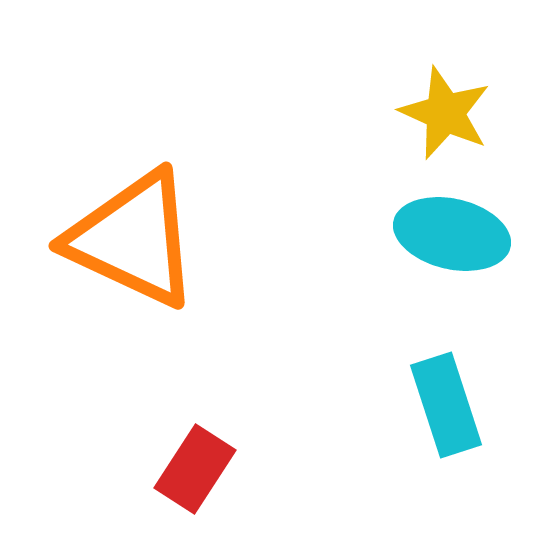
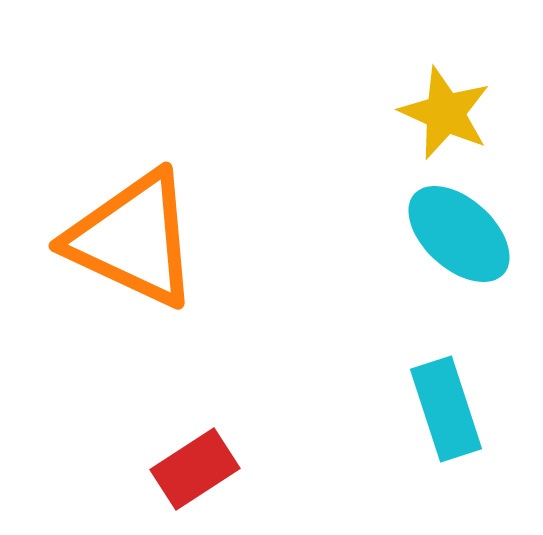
cyan ellipse: moved 7 px right; rotated 29 degrees clockwise
cyan rectangle: moved 4 px down
red rectangle: rotated 24 degrees clockwise
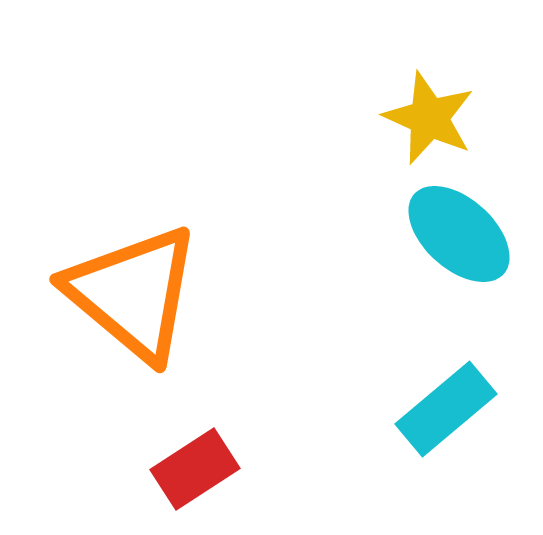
yellow star: moved 16 px left, 5 px down
orange triangle: moved 54 px down; rotated 15 degrees clockwise
cyan rectangle: rotated 68 degrees clockwise
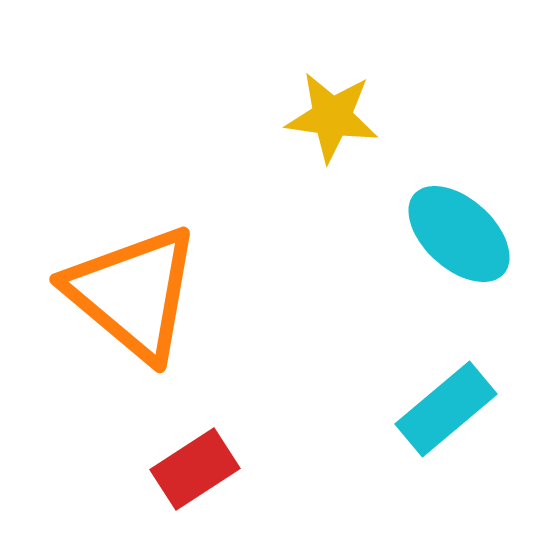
yellow star: moved 97 px left, 1 px up; rotated 16 degrees counterclockwise
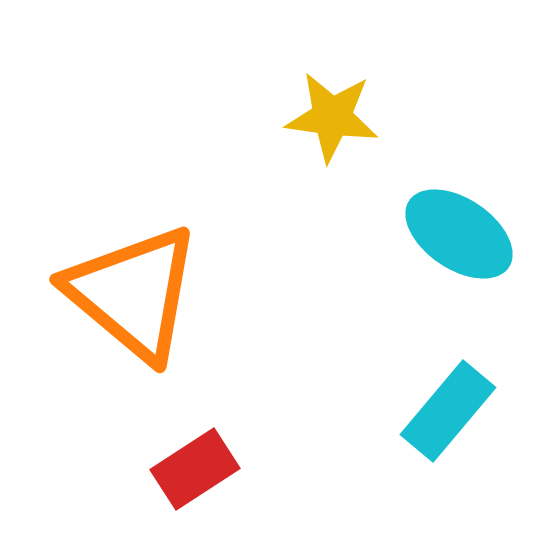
cyan ellipse: rotated 8 degrees counterclockwise
cyan rectangle: moved 2 px right, 2 px down; rotated 10 degrees counterclockwise
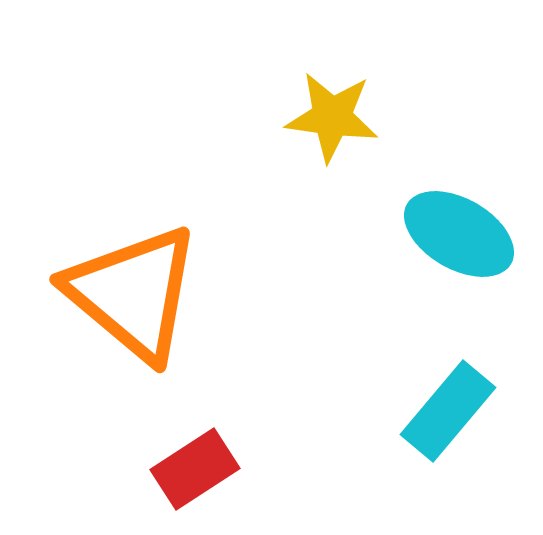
cyan ellipse: rotated 4 degrees counterclockwise
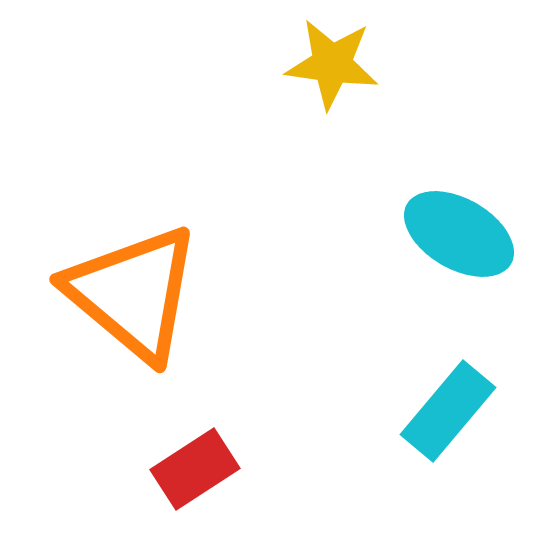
yellow star: moved 53 px up
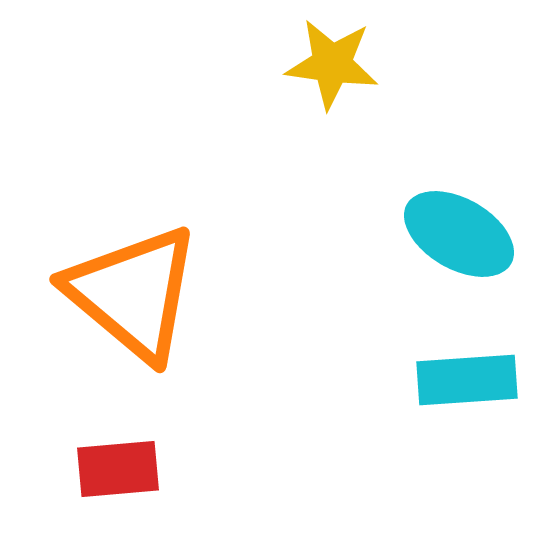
cyan rectangle: moved 19 px right, 31 px up; rotated 46 degrees clockwise
red rectangle: moved 77 px left; rotated 28 degrees clockwise
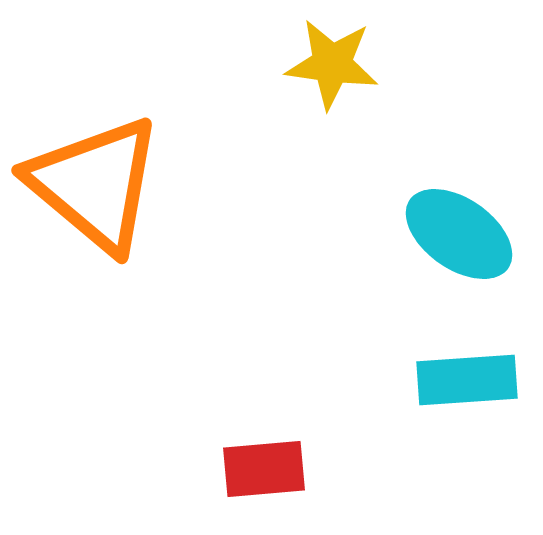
cyan ellipse: rotated 5 degrees clockwise
orange triangle: moved 38 px left, 109 px up
red rectangle: moved 146 px right
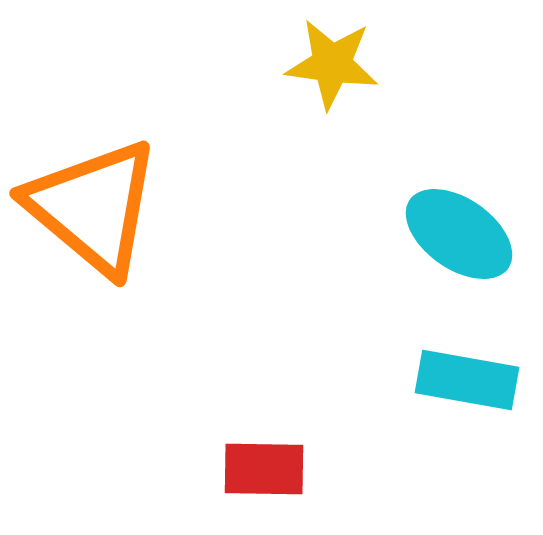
orange triangle: moved 2 px left, 23 px down
cyan rectangle: rotated 14 degrees clockwise
red rectangle: rotated 6 degrees clockwise
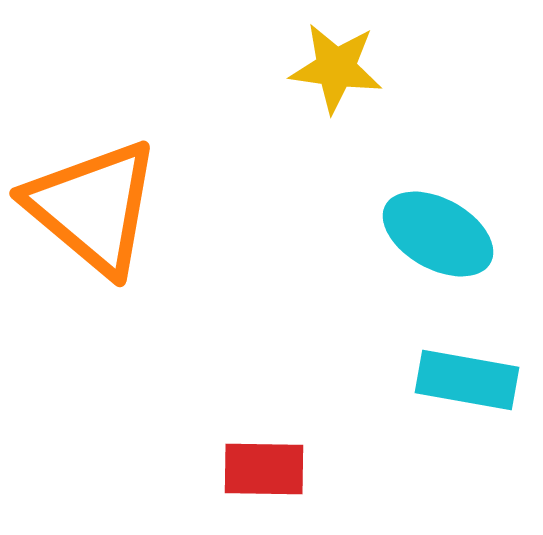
yellow star: moved 4 px right, 4 px down
cyan ellipse: moved 21 px left; rotated 6 degrees counterclockwise
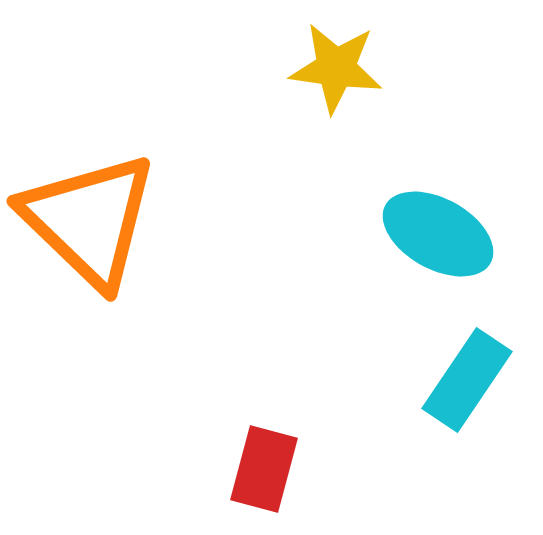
orange triangle: moved 4 px left, 13 px down; rotated 4 degrees clockwise
cyan rectangle: rotated 66 degrees counterclockwise
red rectangle: rotated 76 degrees counterclockwise
